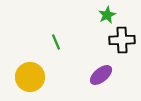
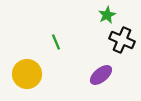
black cross: rotated 25 degrees clockwise
yellow circle: moved 3 px left, 3 px up
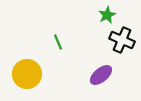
green line: moved 2 px right
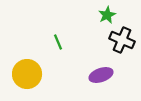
purple ellipse: rotated 20 degrees clockwise
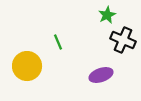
black cross: moved 1 px right
yellow circle: moved 8 px up
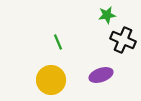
green star: rotated 18 degrees clockwise
yellow circle: moved 24 px right, 14 px down
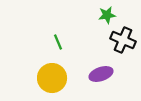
purple ellipse: moved 1 px up
yellow circle: moved 1 px right, 2 px up
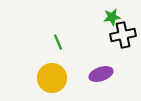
green star: moved 5 px right, 2 px down
black cross: moved 5 px up; rotated 35 degrees counterclockwise
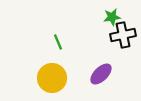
purple ellipse: rotated 25 degrees counterclockwise
